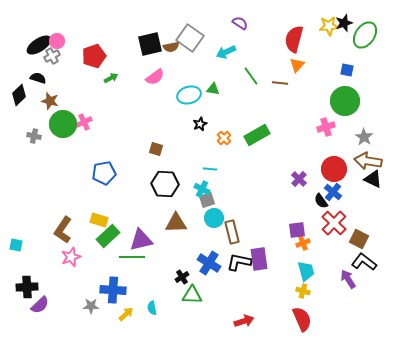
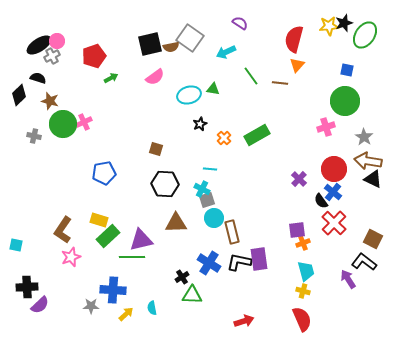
brown square at (359, 239): moved 14 px right
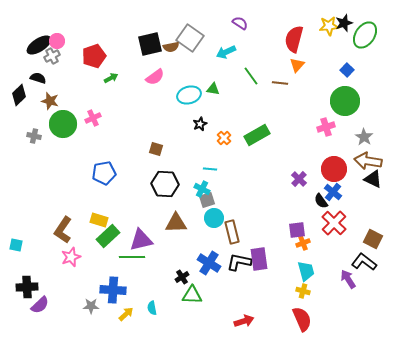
blue square at (347, 70): rotated 32 degrees clockwise
pink cross at (84, 122): moved 9 px right, 4 px up
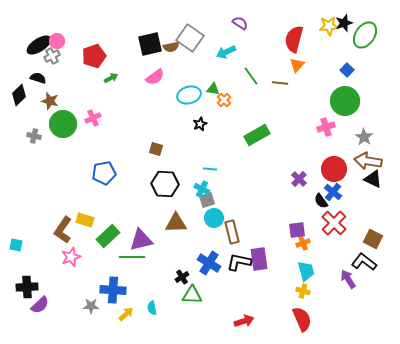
orange cross at (224, 138): moved 38 px up
yellow rectangle at (99, 220): moved 14 px left
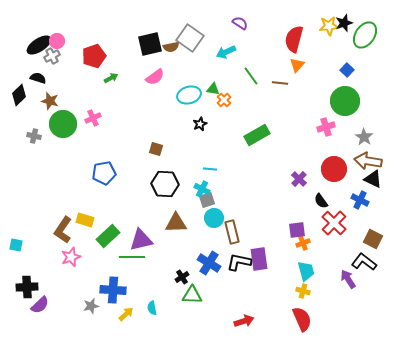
blue cross at (333, 192): moved 27 px right, 8 px down; rotated 12 degrees counterclockwise
gray star at (91, 306): rotated 14 degrees counterclockwise
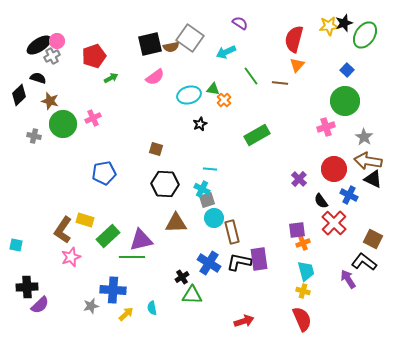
blue cross at (360, 200): moved 11 px left, 5 px up
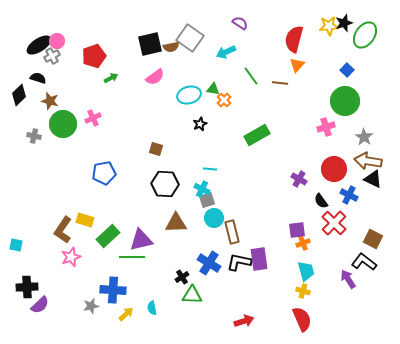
purple cross at (299, 179): rotated 14 degrees counterclockwise
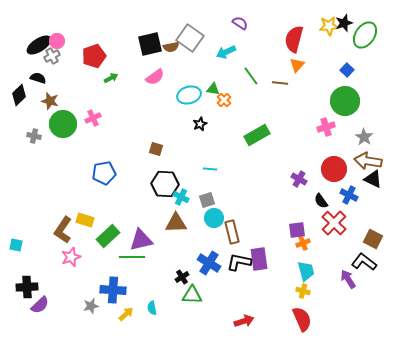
cyan cross at (202, 189): moved 21 px left, 8 px down
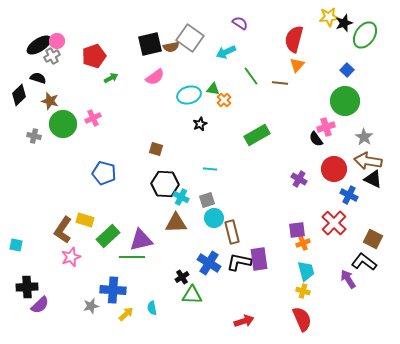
yellow star at (329, 26): moved 9 px up
blue pentagon at (104, 173): rotated 25 degrees clockwise
black semicircle at (321, 201): moved 5 px left, 62 px up
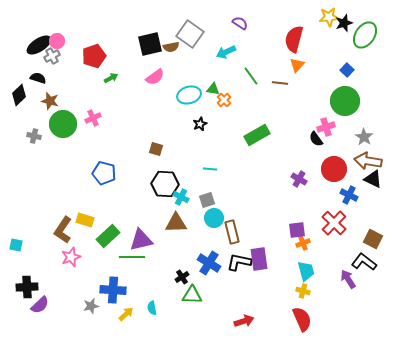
gray square at (190, 38): moved 4 px up
